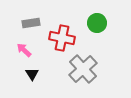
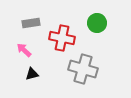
gray cross: rotated 32 degrees counterclockwise
black triangle: rotated 48 degrees clockwise
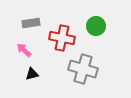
green circle: moved 1 px left, 3 px down
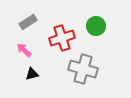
gray rectangle: moved 3 px left, 1 px up; rotated 24 degrees counterclockwise
red cross: rotated 30 degrees counterclockwise
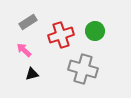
green circle: moved 1 px left, 5 px down
red cross: moved 1 px left, 3 px up
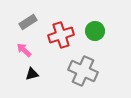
gray cross: moved 2 px down; rotated 8 degrees clockwise
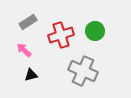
black triangle: moved 1 px left, 1 px down
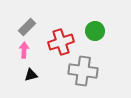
gray rectangle: moved 1 px left, 5 px down; rotated 12 degrees counterclockwise
red cross: moved 7 px down
pink arrow: rotated 49 degrees clockwise
gray cross: rotated 16 degrees counterclockwise
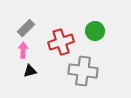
gray rectangle: moved 1 px left, 1 px down
pink arrow: moved 1 px left
black triangle: moved 1 px left, 4 px up
